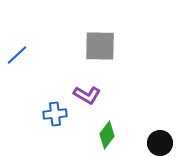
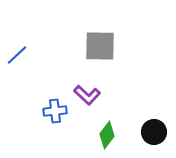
purple L-shape: rotated 12 degrees clockwise
blue cross: moved 3 px up
black circle: moved 6 px left, 11 px up
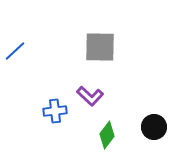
gray square: moved 1 px down
blue line: moved 2 px left, 4 px up
purple L-shape: moved 3 px right, 1 px down
black circle: moved 5 px up
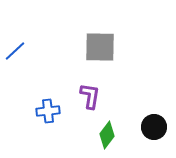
purple L-shape: rotated 124 degrees counterclockwise
blue cross: moved 7 px left
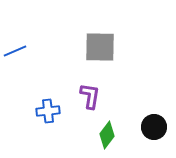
blue line: rotated 20 degrees clockwise
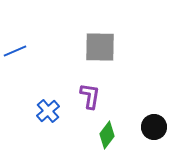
blue cross: rotated 35 degrees counterclockwise
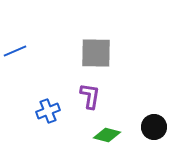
gray square: moved 4 px left, 6 px down
blue cross: rotated 20 degrees clockwise
green diamond: rotated 68 degrees clockwise
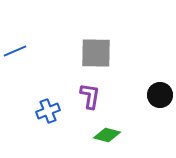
black circle: moved 6 px right, 32 px up
